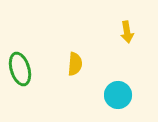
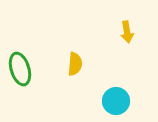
cyan circle: moved 2 px left, 6 px down
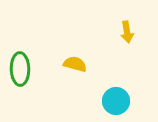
yellow semicircle: rotated 80 degrees counterclockwise
green ellipse: rotated 16 degrees clockwise
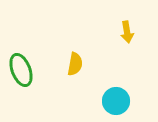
yellow semicircle: rotated 85 degrees clockwise
green ellipse: moved 1 px right, 1 px down; rotated 20 degrees counterclockwise
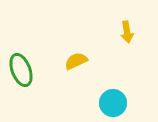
yellow semicircle: moved 1 px right, 3 px up; rotated 125 degrees counterclockwise
cyan circle: moved 3 px left, 2 px down
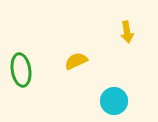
green ellipse: rotated 12 degrees clockwise
cyan circle: moved 1 px right, 2 px up
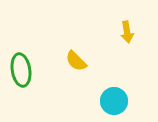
yellow semicircle: rotated 110 degrees counterclockwise
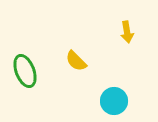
green ellipse: moved 4 px right, 1 px down; rotated 12 degrees counterclockwise
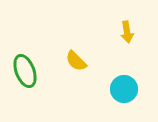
cyan circle: moved 10 px right, 12 px up
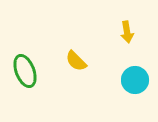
cyan circle: moved 11 px right, 9 px up
